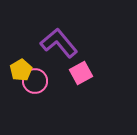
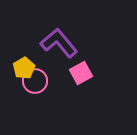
yellow pentagon: moved 3 px right, 2 px up
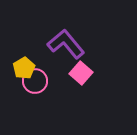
purple L-shape: moved 7 px right, 1 px down
pink square: rotated 20 degrees counterclockwise
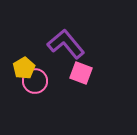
pink square: rotated 20 degrees counterclockwise
